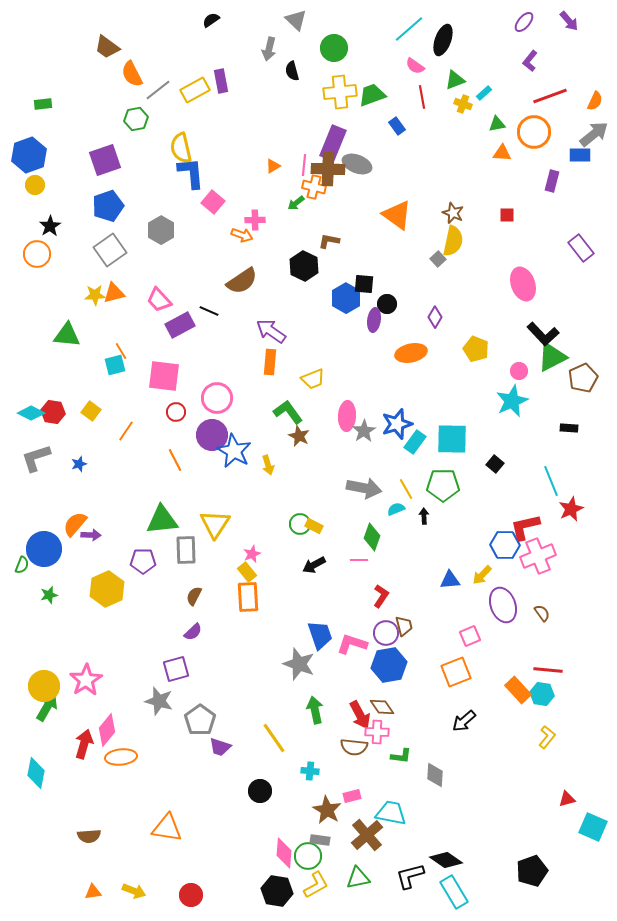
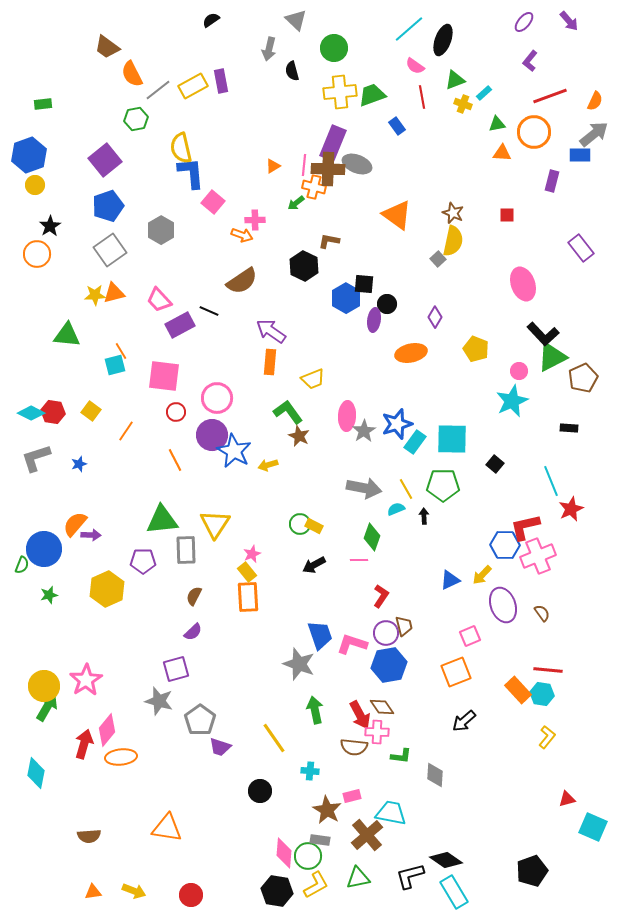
yellow rectangle at (195, 90): moved 2 px left, 4 px up
purple square at (105, 160): rotated 20 degrees counterclockwise
yellow arrow at (268, 465): rotated 90 degrees clockwise
blue triangle at (450, 580): rotated 20 degrees counterclockwise
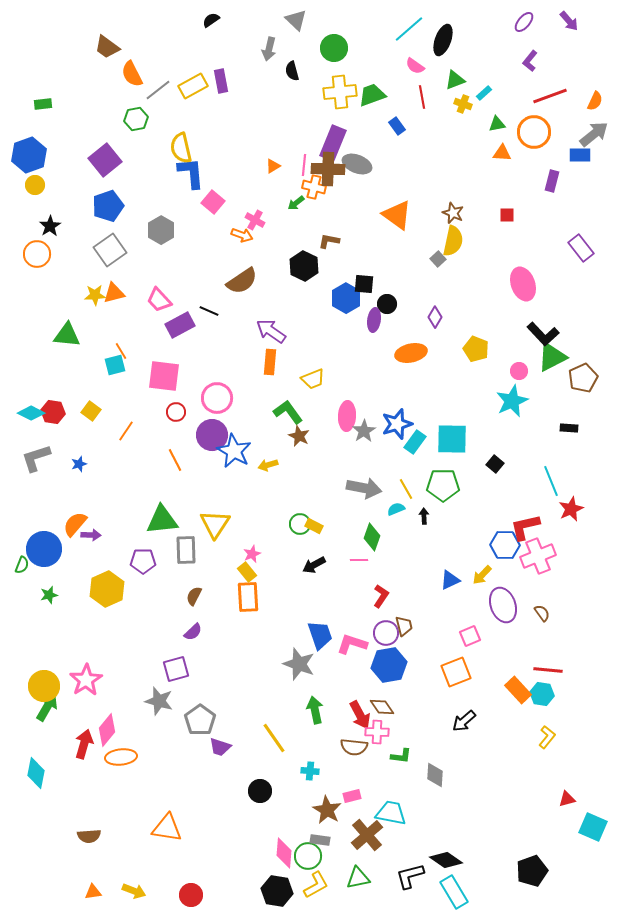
pink cross at (255, 220): rotated 30 degrees clockwise
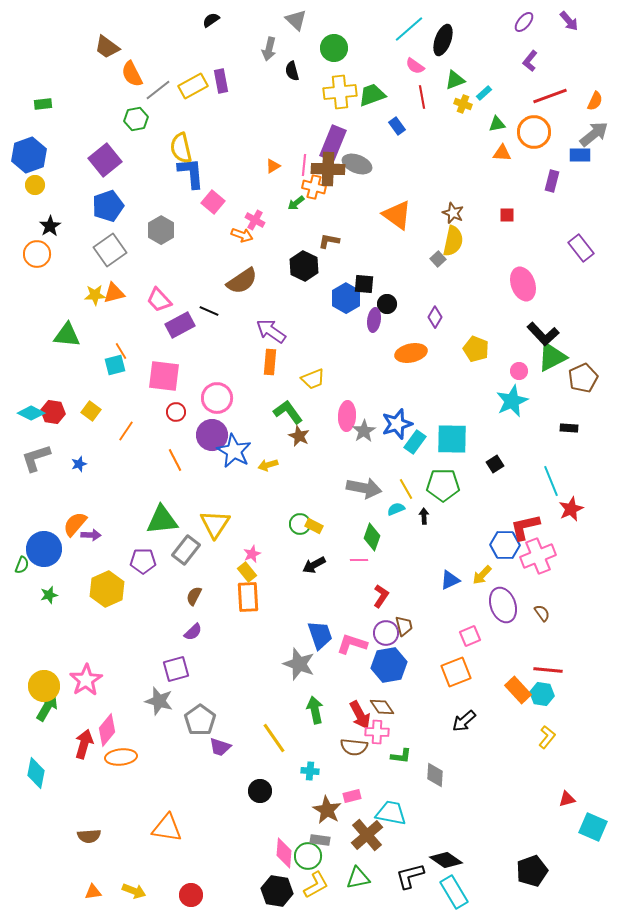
black square at (495, 464): rotated 18 degrees clockwise
gray rectangle at (186, 550): rotated 40 degrees clockwise
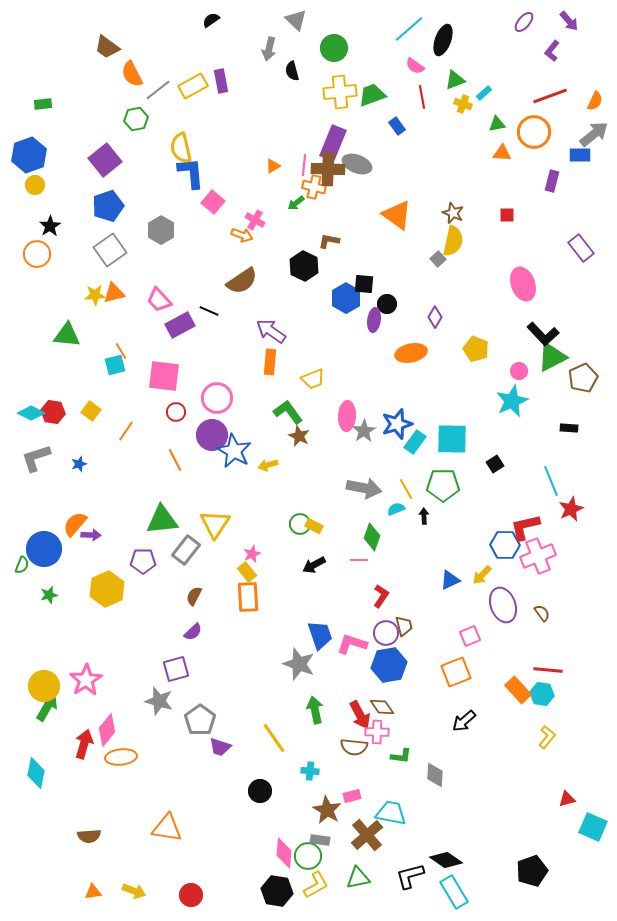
purple L-shape at (530, 61): moved 22 px right, 10 px up
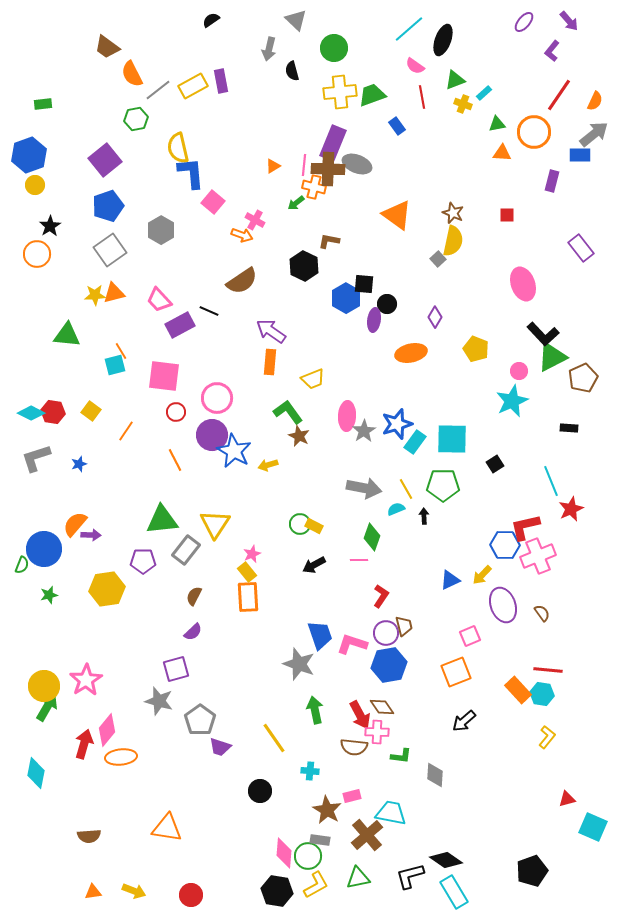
red line at (550, 96): moved 9 px right, 1 px up; rotated 36 degrees counterclockwise
yellow semicircle at (181, 148): moved 3 px left
yellow hexagon at (107, 589): rotated 16 degrees clockwise
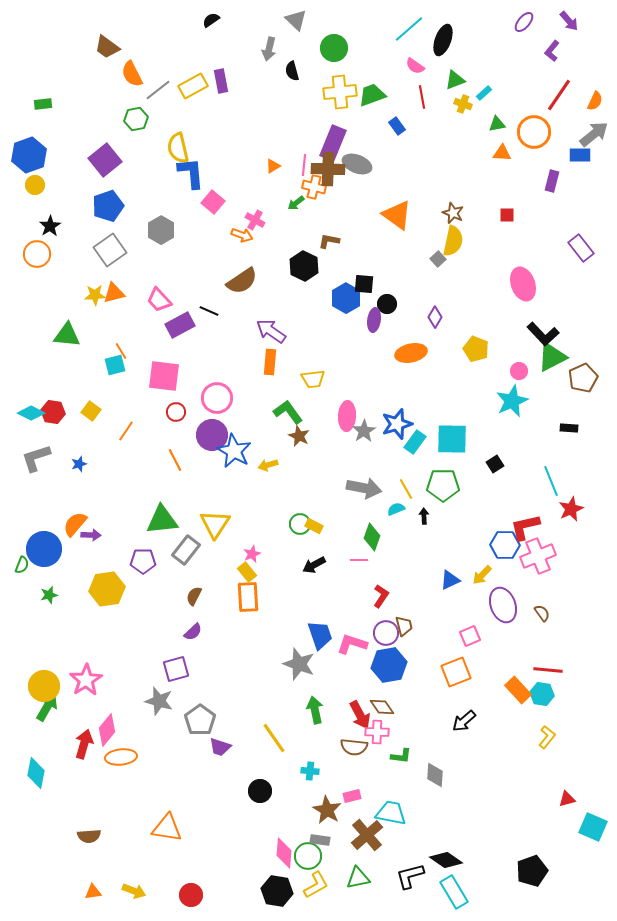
yellow trapezoid at (313, 379): rotated 15 degrees clockwise
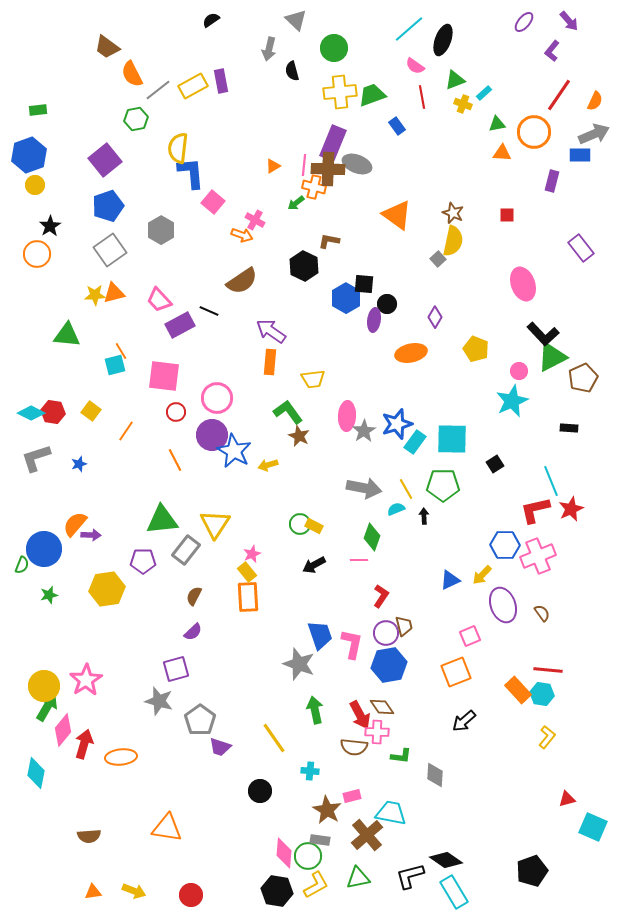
green rectangle at (43, 104): moved 5 px left, 6 px down
gray arrow at (594, 134): rotated 16 degrees clockwise
yellow semicircle at (178, 148): rotated 20 degrees clockwise
red L-shape at (525, 527): moved 10 px right, 17 px up
pink L-shape at (352, 644): rotated 84 degrees clockwise
pink diamond at (107, 730): moved 44 px left
